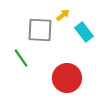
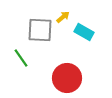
yellow arrow: moved 2 px down
cyan rectangle: rotated 24 degrees counterclockwise
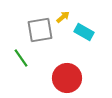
gray square: rotated 12 degrees counterclockwise
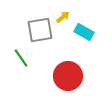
red circle: moved 1 px right, 2 px up
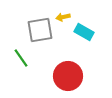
yellow arrow: rotated 152 degrees counterclockwise
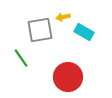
red circle: moved 1 px down
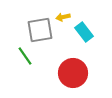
cyan rectangle: rotated 24 degrees clockwise
green line: moved 4 px right, 2 px up
red circle: moved 5 px right, 4 px up
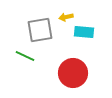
yellow arrow: moved 3 px right
cyan rectangle: rotated 48 degrees counterclockwise
green line: rotated 30 degrees counterclockwise
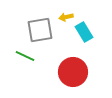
cyan rectangle: rotated 54 degrees clockwise
red circle: moved 1 px up
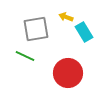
yellow arrow: rotated 32 degrees clockwise
gray square: moved 4 px left, 1 px up
red circle: moved 5 px left, 1 px down
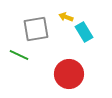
green line: moved 6 px left, 1 px up
red circle: moved 1 px right, 1 px down
